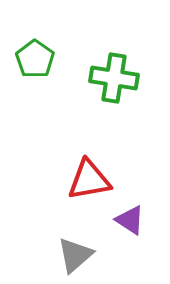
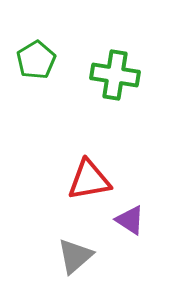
green pentagon: moved 1 px right, 1 px down; rotated 6 degrees clockwise
green cross: moved 1 px right, 3 px up
gray triangle: moved 1 px down
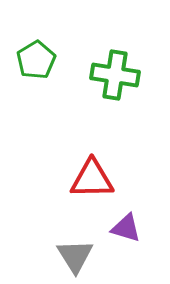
red triangle: moved 3 px right, 1 px up; rotated 9 degrees clockwise
purple triangle: moved 4 px left, 8 px down; rotated 16 degrees counterclockwise
gray triangle: rotated 21 degrees counterclockwise
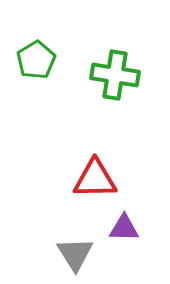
red triangle: moved 3 px right
purple triangle: moved 2 px left; rotated 16 degrees counterclockwise
gray triangle: moved 2 px up
